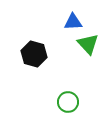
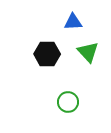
green triangle: moved 8 px down
black hexagon: moved 13 px right; rotated 15 degrees counterclockwise
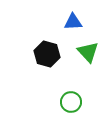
black hexagon: rotated 15 degrees clockwise
green circle: moved 3 px right
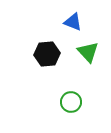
blue triangle: rotated 24 degrees clockwise
black hexagon: rotated 20 degrees counterclockwise
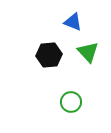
black hexagon: moved 2 px right, 1 px down
